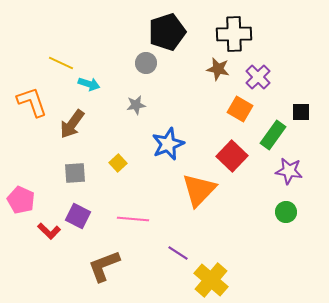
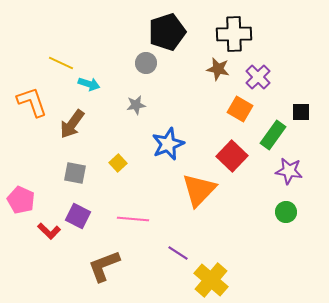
gray square: rotated 15 degrees clockwise
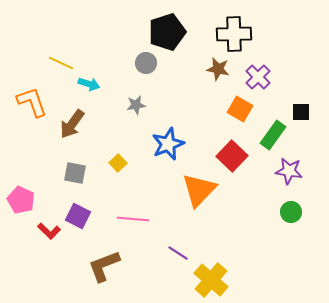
green circle: moved 5 px right
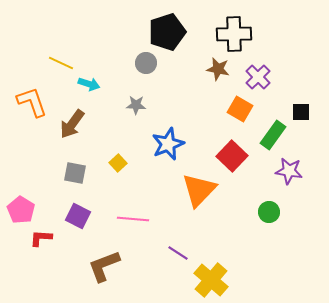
gray star: rotated 12 degrees clockwise
pink pentagon: moved 10 px down; rotated 8 degrees clockwise
green circle: moved 22 px left
red L-shape: moved 8 px left, 7 px down; rotated 140 degrees clockwise
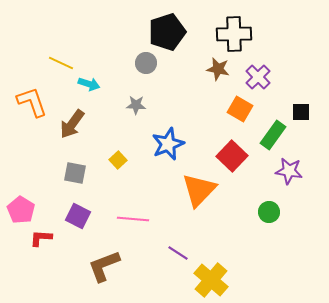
yellow square: moved 3 px up
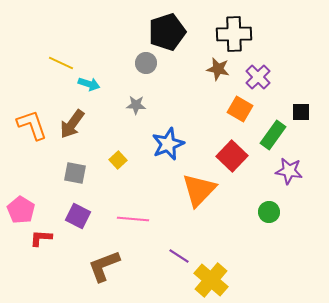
orange L-shape: moved 23 px down
purple line: moved 1 px right, 3 px down
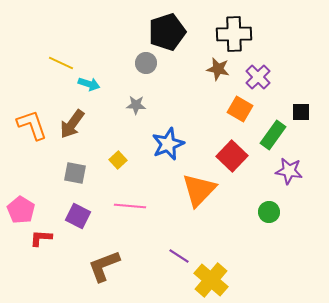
pink line: moved 3 px left, 13 px up
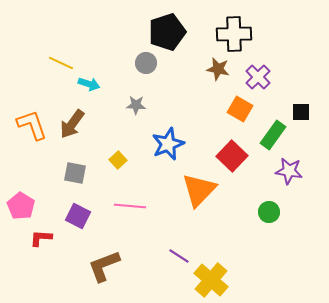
pink pentagon: moved 4 px up
